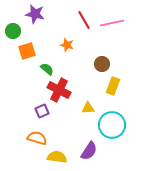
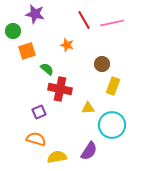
red cross: moved 1 px right, 1 px up; rotated 15 degrees counterclockwise
purple square: moved 3 px left, 1 px down
orange semicircle: moved 1 px left, 1 px down
yellow semicircle: rotated 18 degrees counterclockwise
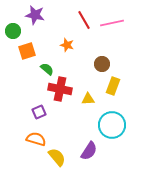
purple star: moved 1 px down
yellow triangle: moved 9 px up
yellow semicircle: rotated 60 degrees clockwise
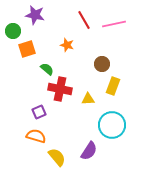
pink line: moved 2 px right, 1 px down
orange square: moved 2 px up
orange semicircle: moved 3 px up
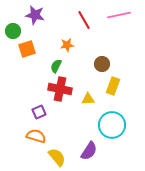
pink line: moved 5 px right, 9 px up
orange star: rotated 24 degrees counterclockwise
green semicircle: moved 9 px right, 3 px up; rotated 104 degrees counterclockwise
